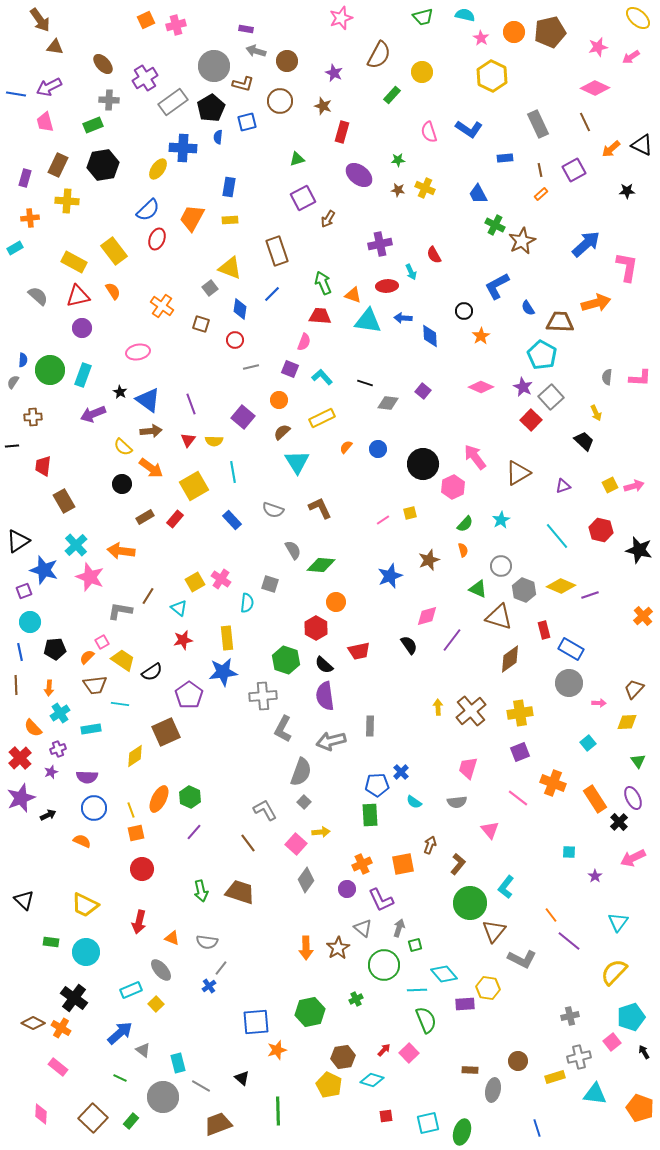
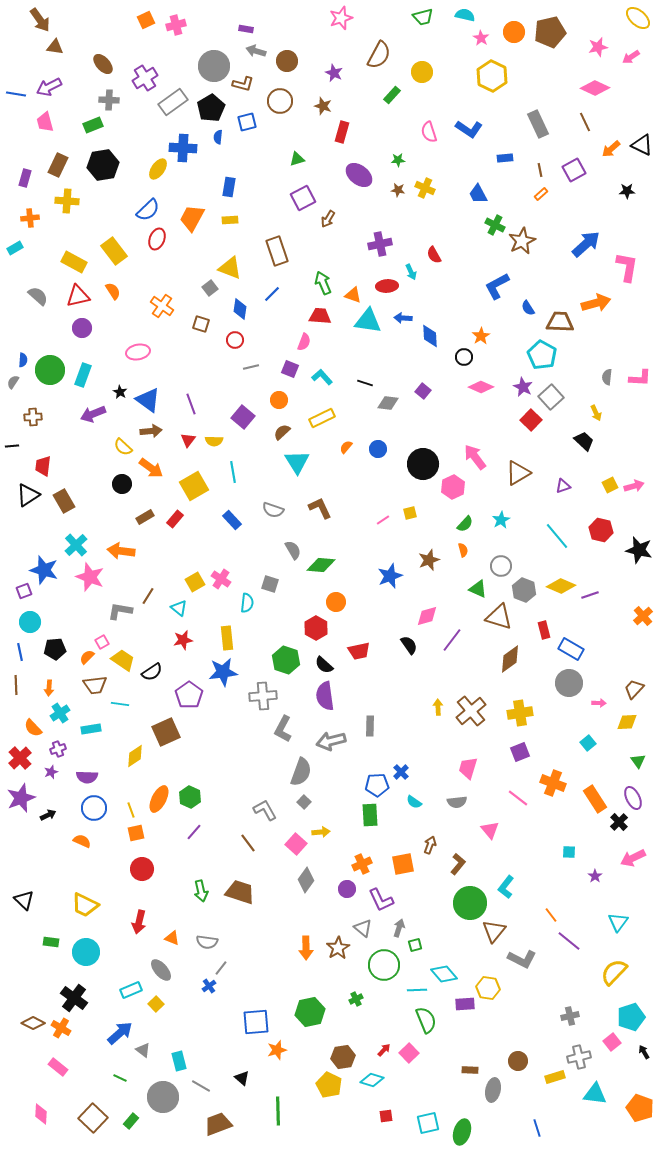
black circle at (464, 311): moved 46 px down
black triangle at (18, 541): moved 10 px right, 46 px up
cyan rectangle at (178, 1063): moved 1 px right, 2 px up
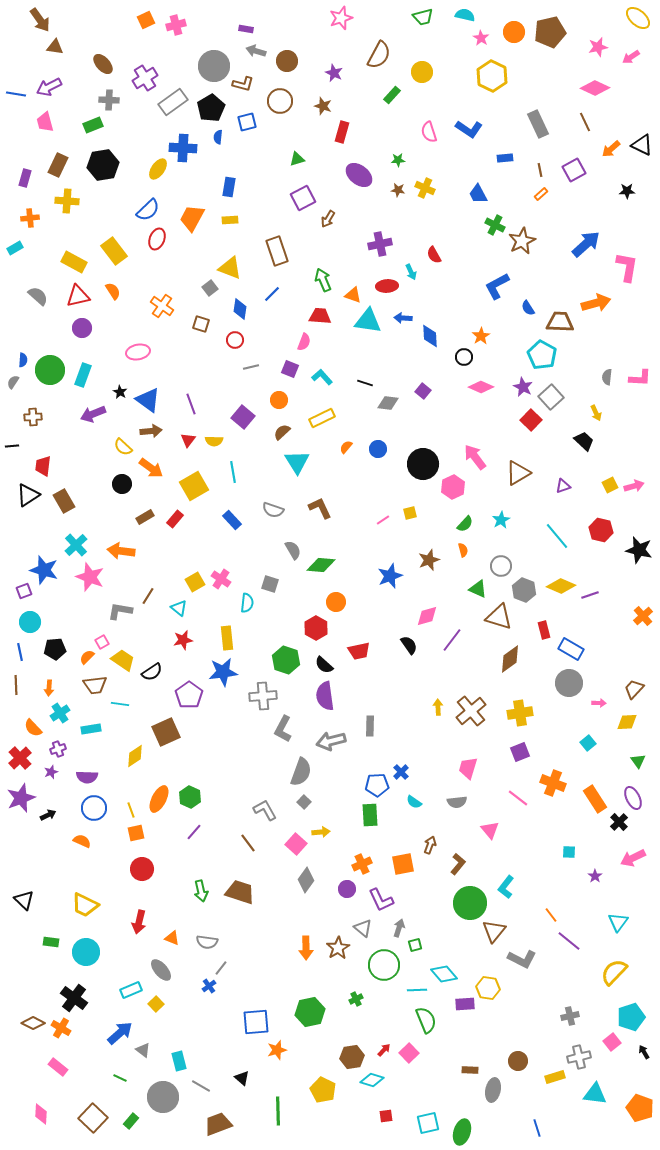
green arrow at (323, 283): moved 3 px up
brown hexagon at (343, 1057): moved 9 px right
yellow pentagon at (329, 1085): moved 6 px left, 5 px down
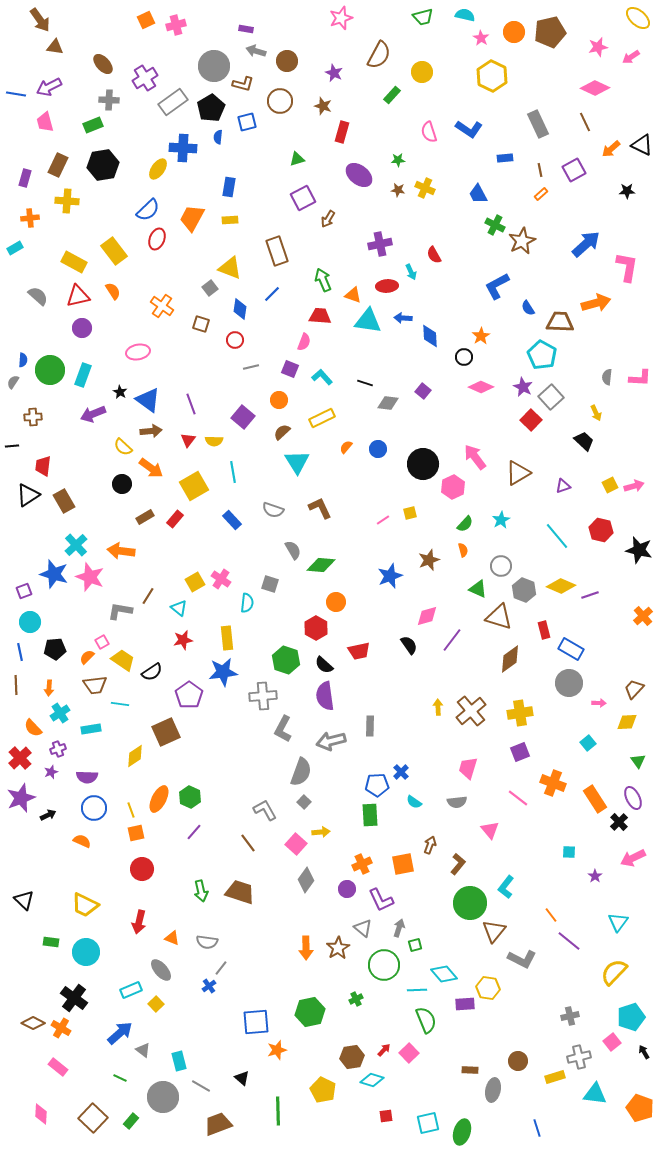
blue star at (44, 570): moved 10 px right, 4 px down
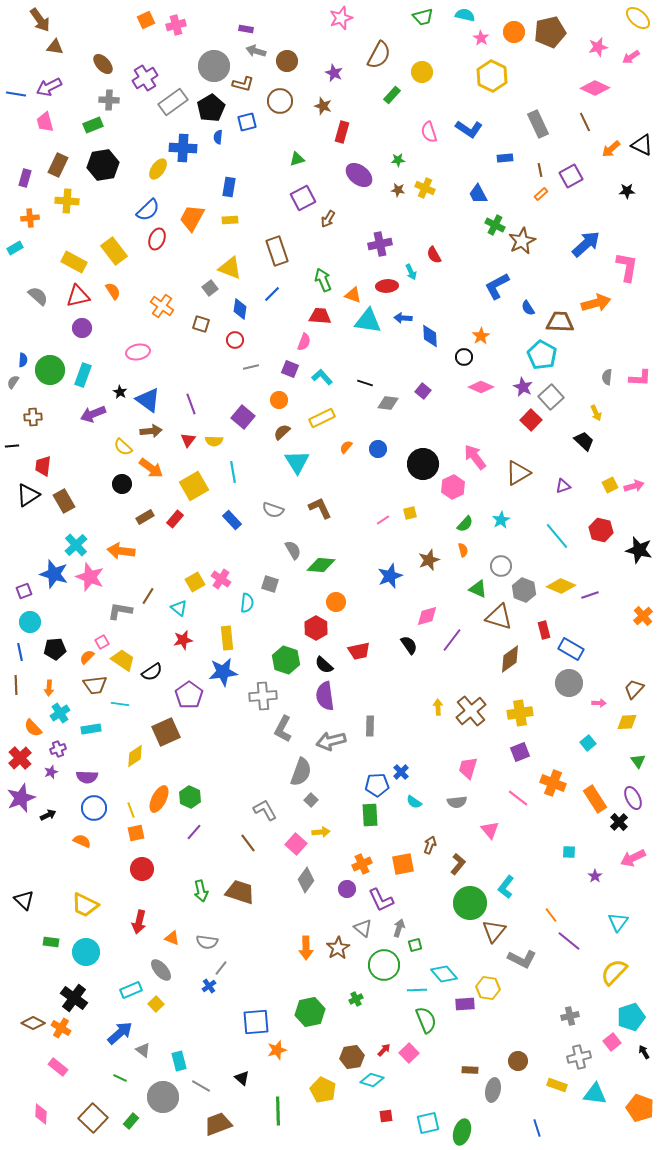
purple square at (574, 170): moved 3 px left, 6 px down
gray square at (304, 802): moved 7 px right, 2 px up
yellow rectangle at (555, 1077): moved 2 px right, 8 px down; rotated 36 degrees clockwise
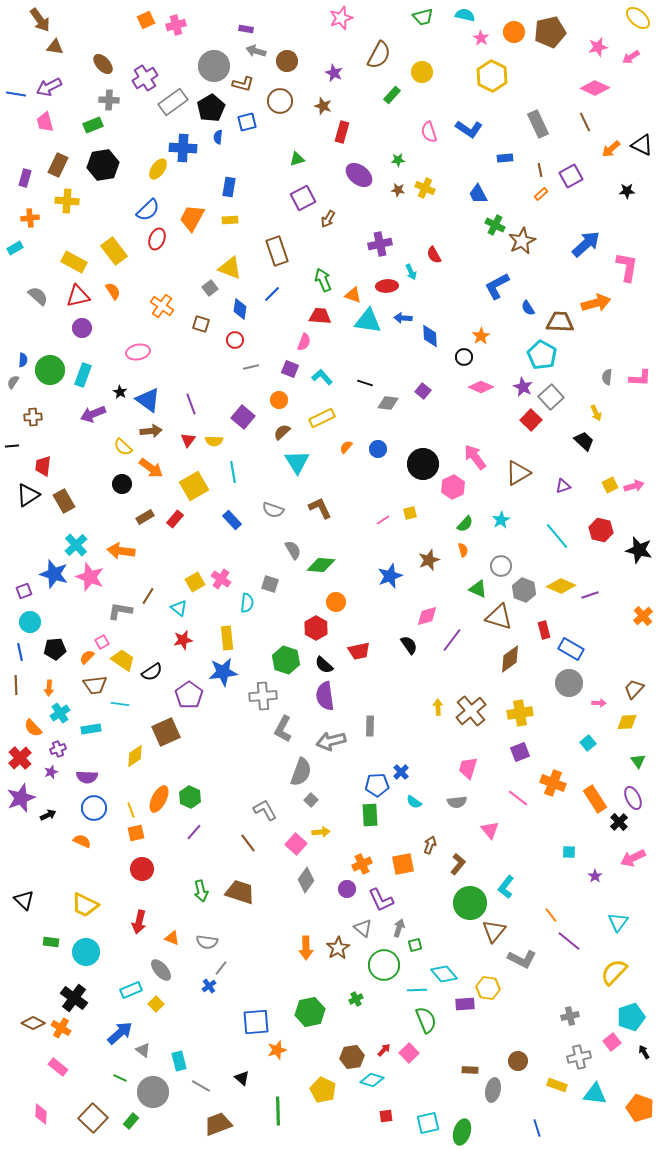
gray circle at (163, 1097): moved 10 px left, 5 px up
